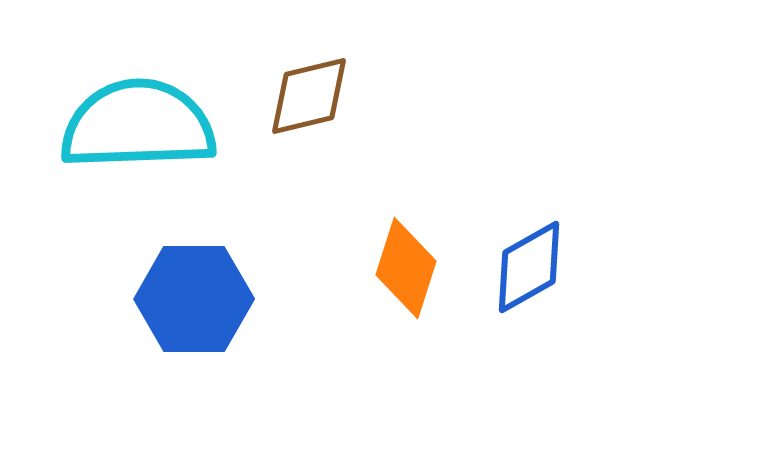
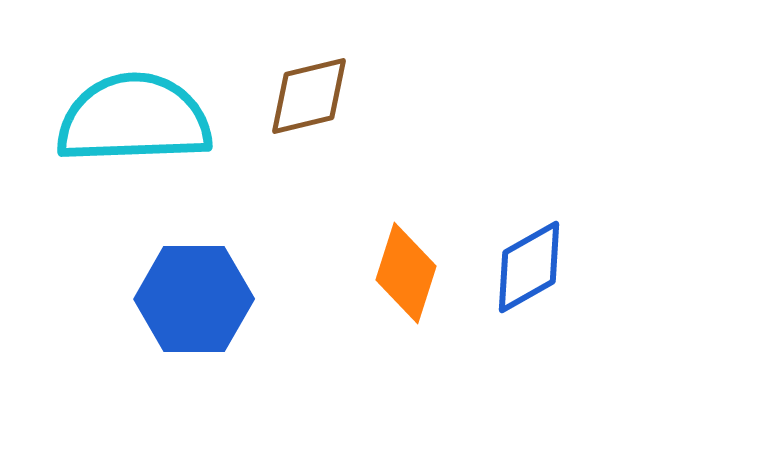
cyan semicircle: moved 4 px left, 6 px up
orange diamond: moved 5 px down
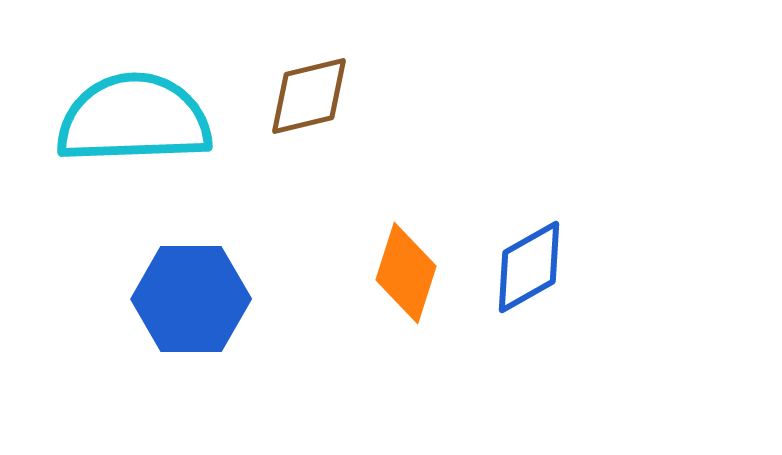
blue hexagon: moved 3 px left
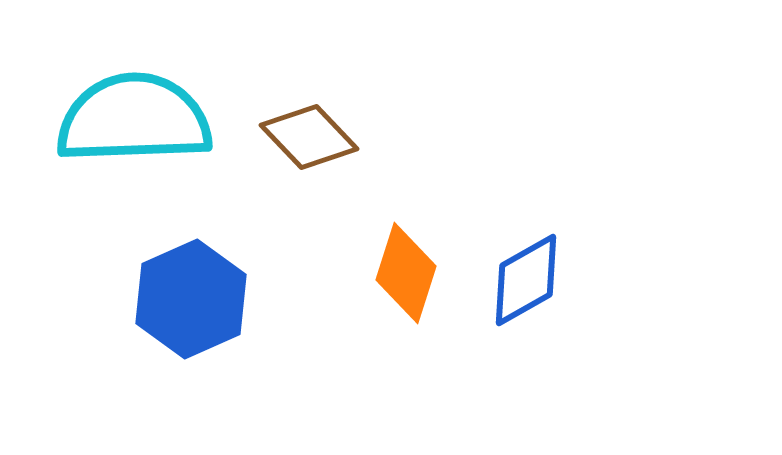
brown diamond: moved 41 px down; rotated 60 degrees clockwise
blue diamond: moved 3 px left, 13 px down
blue hexagon: rotated 24 degrees counterclockwise
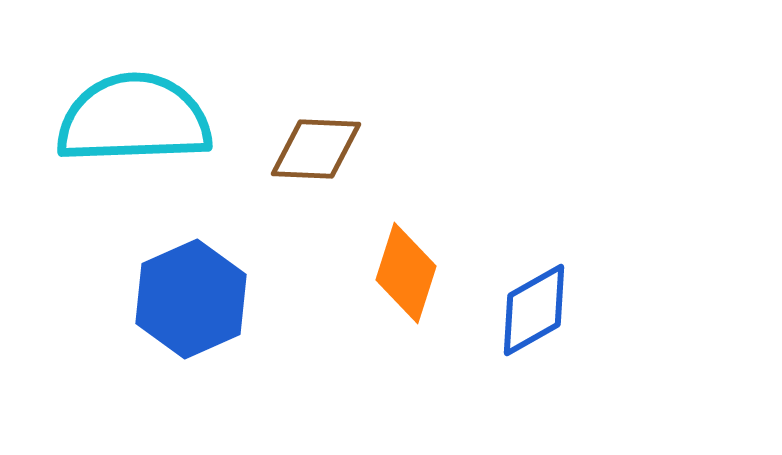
brown diamond: moved 7 px right, 12 px down; rotated 44 degrees counterclockwise
blue diamond: moved 8 px right, 30 px down
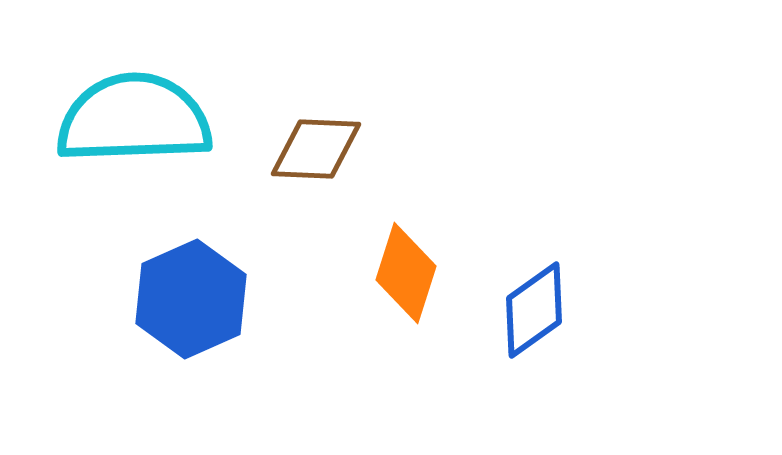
blue diamond: rotated 6 degrees counterclockwise
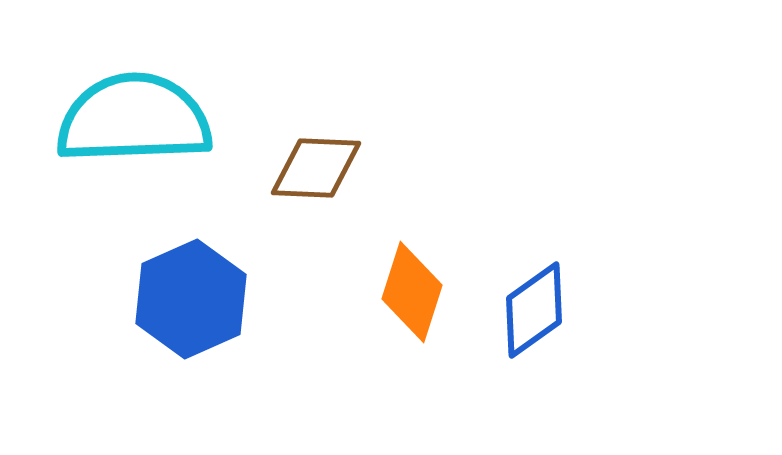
brown diamond: moved 19 px down
orange diamond: moved 6 px right, 19 px down
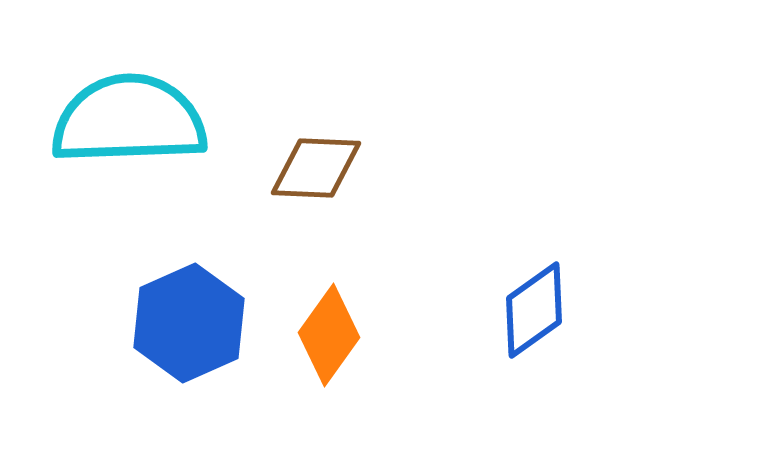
cyan semicircle: moved 5 px left, 1 px down
orange diamond: moved 83 px left, 43 px down; rotated 18 degrees clockwise
blue hexagon: moved 2 px left, 24 px down
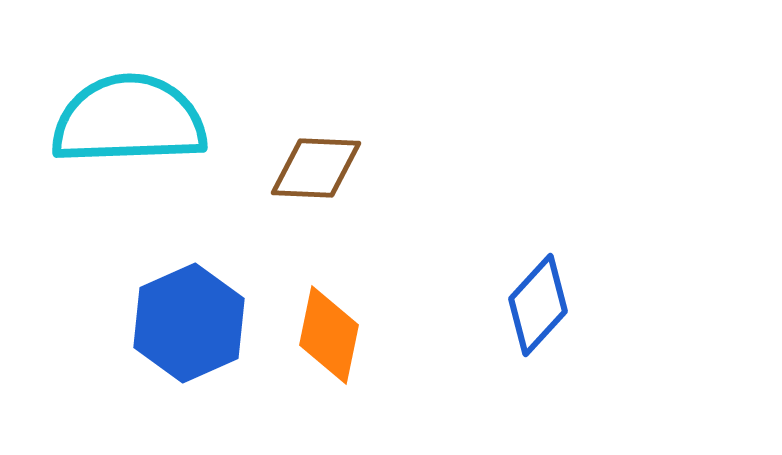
blue diamond: moved 4 px right, 5 px up; rotated 12 degrees counterclockwise
orange diamond: rotated 24 degrees counterclockwise
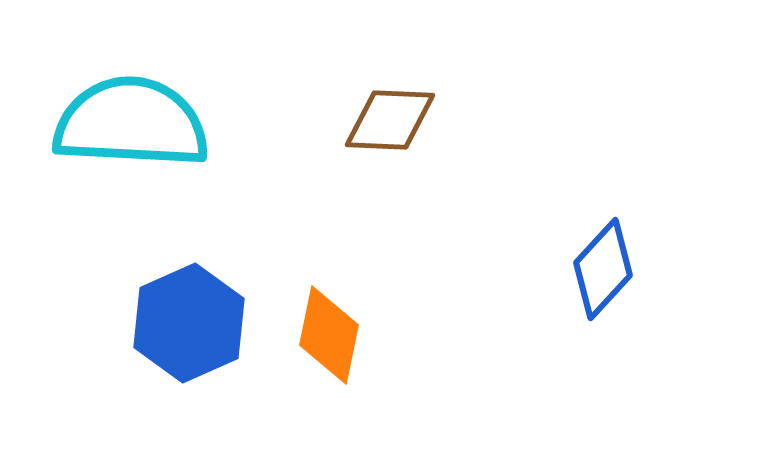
cyan semicircle: moved 2 px right, 3 px down; rotated 5 degrees clockwise
brown diamond: moved 74 px right, 48 px up
blue diamond: moved 65 px right, 36 px up
